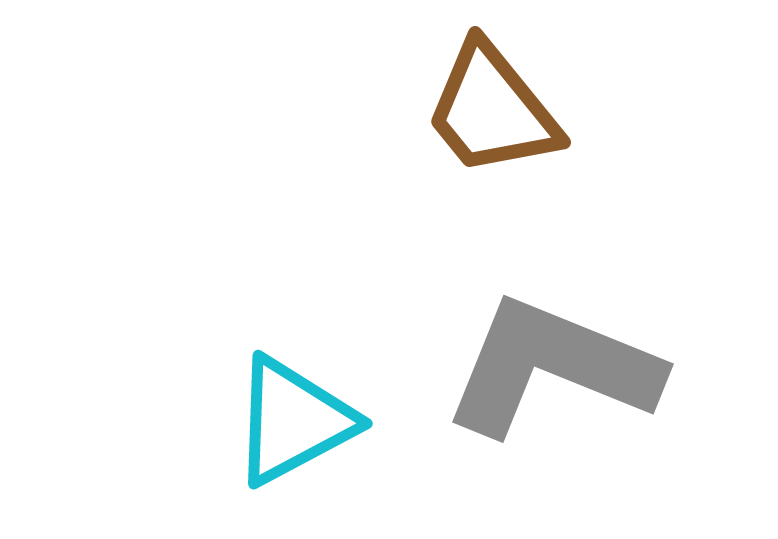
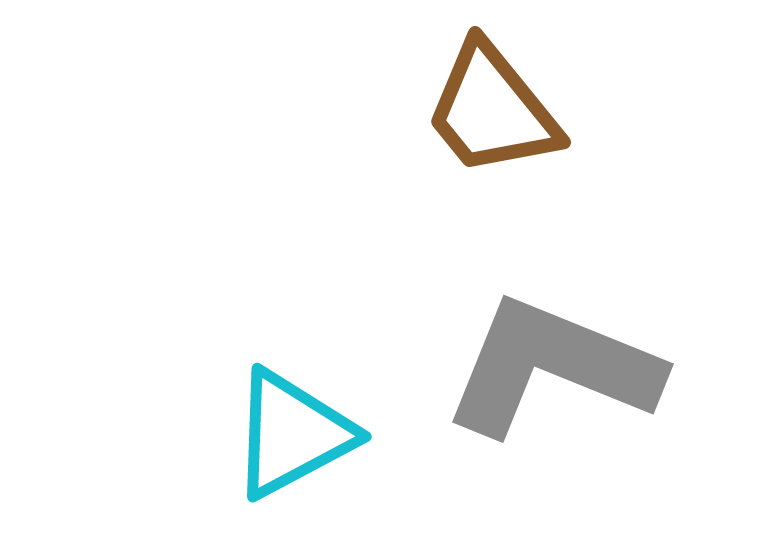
cyan triangle: moved 1 px left, 13 px down
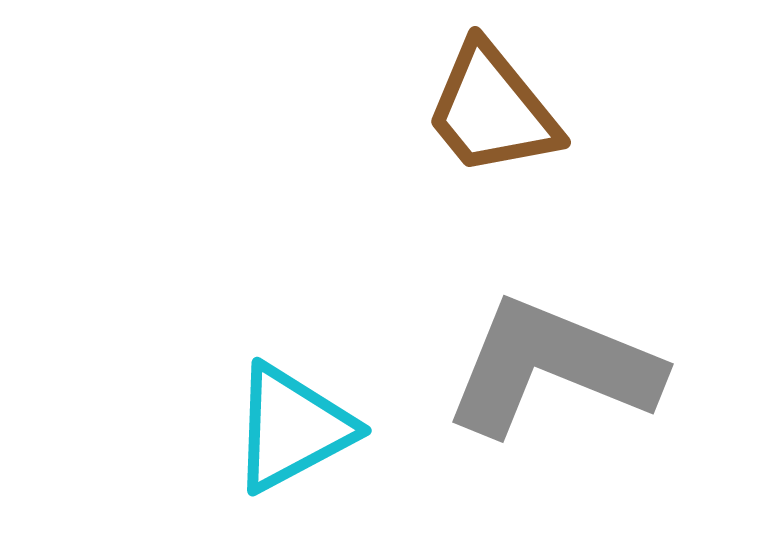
cyan triangle: moved 6 px up
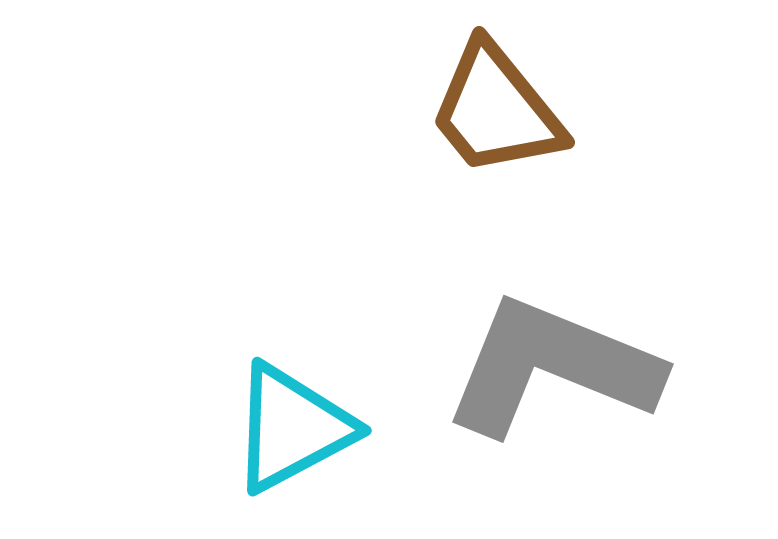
brown trapezoid: moved 4 px right
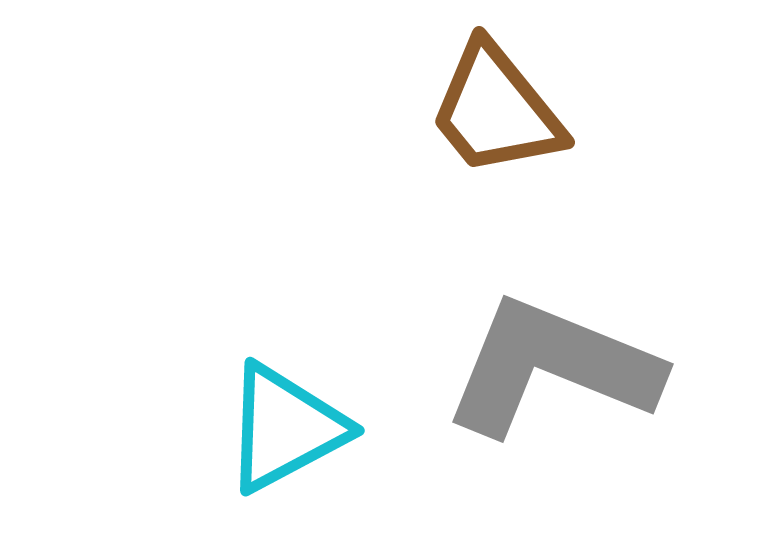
cyan triangle: moved 7 px left
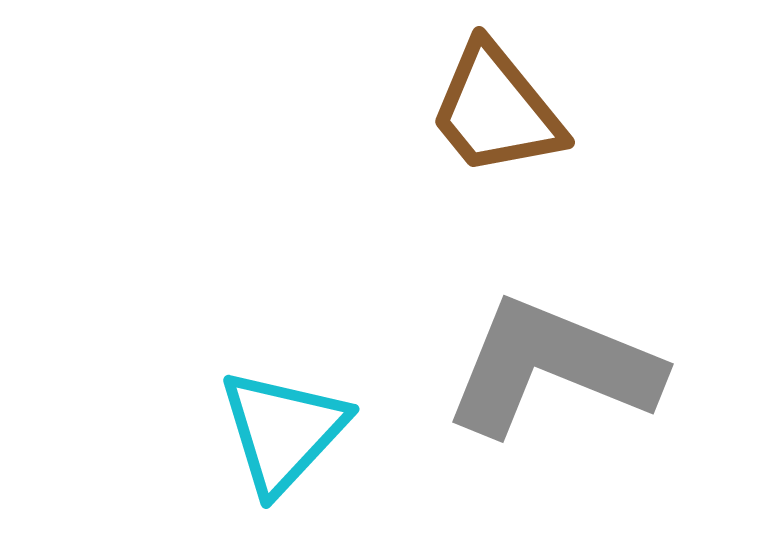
cyan triangle: moved 2 px left, 3 px down; rotated 19 degrees counterclockwise
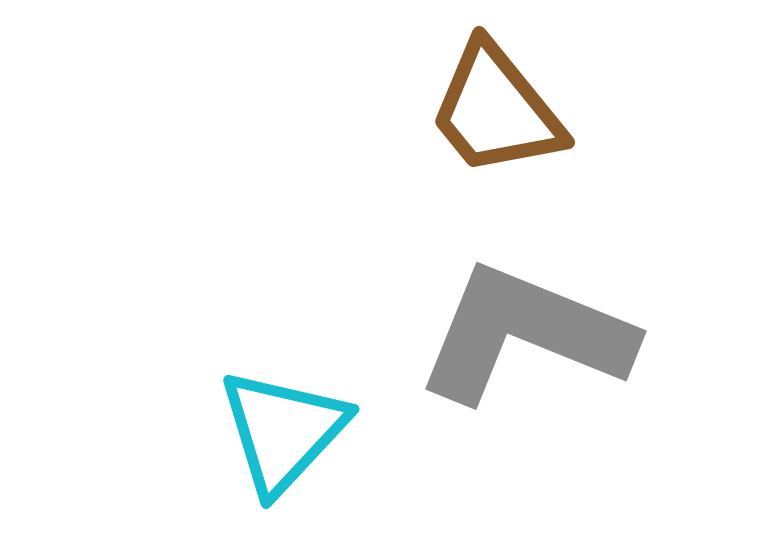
gray L-shape: moved 27 px left, 33 px up
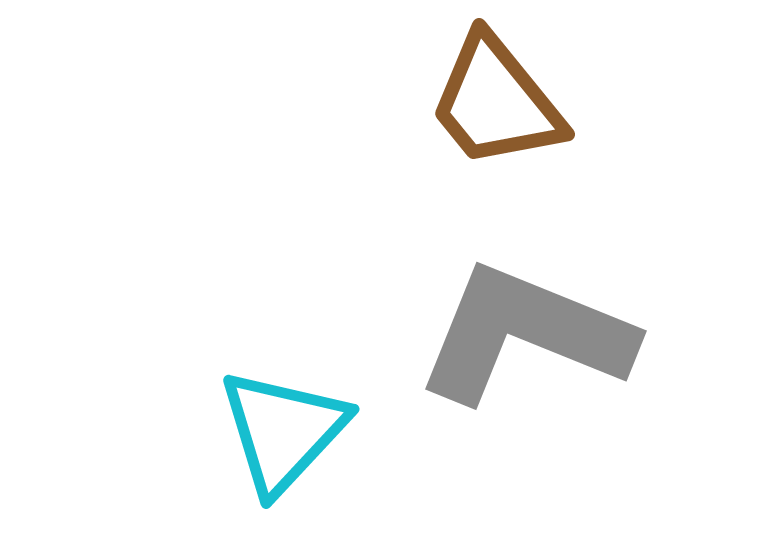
brown trapezoid: moved 8 px up
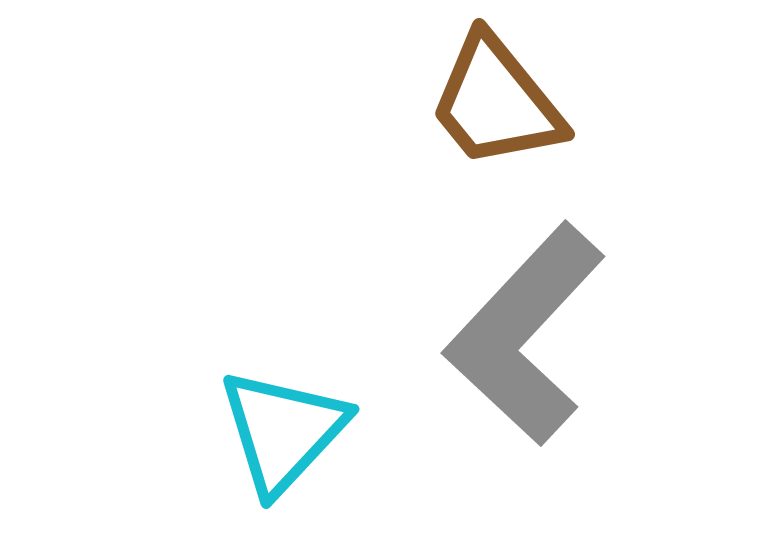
gray L-shape: rotated 69 degrees counterclockwise
